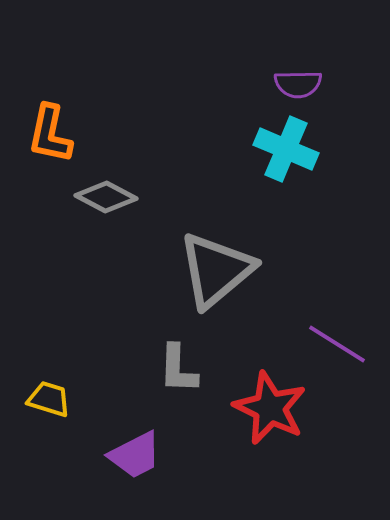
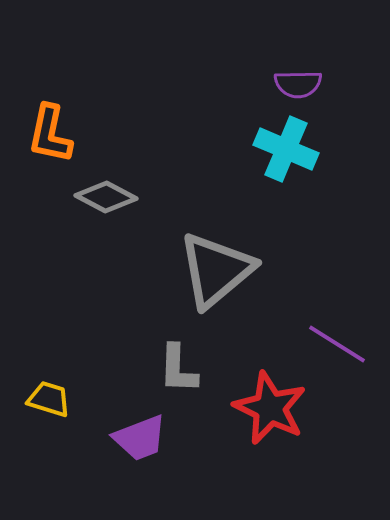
purple trapezoid: moved 5 px right, 17 px up; rotated 6 degrees clockwise
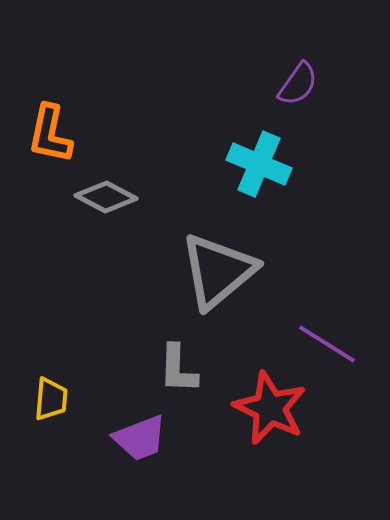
purple semicircle: rotated 54 degrees counterclockwise
cyan cross: moved 27 px left, 15 px down
gray triangle: moved 2 px right, 1 px down
purple line: moved 10 px left
yellow trapezoid: moved 2 px right; rotated 78 degrees clockwise
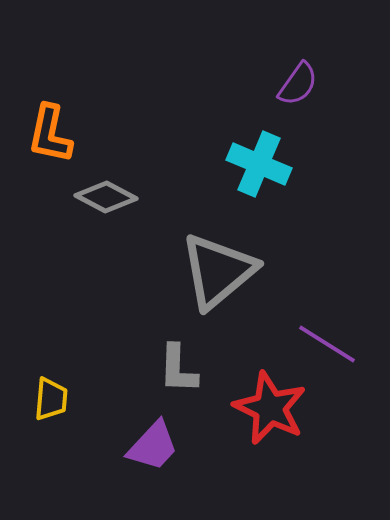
purple trapezoid: moved 13 px right, 8 px down; rotated 26 degrees counterclockwise
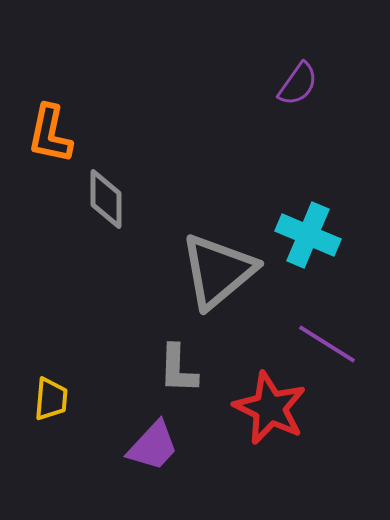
cyan cross: moved 49 px right, 71 px down
gray diamond: moved 2 px down; rotated 62 degrees clockwise
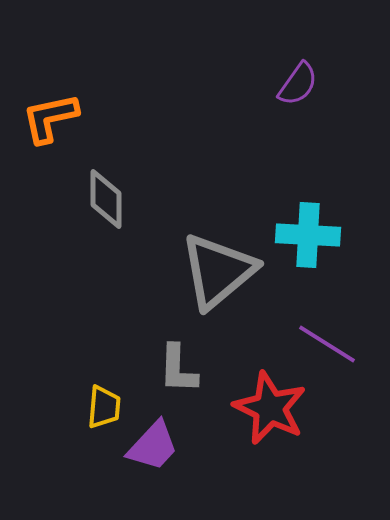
orange L-shape: moved 16 px up; rotated 66 degrees clockwise
cyan cross: rotated 20 degrees counterclockwise
yellow trapezoid: moved 53 px right, 8 px down
